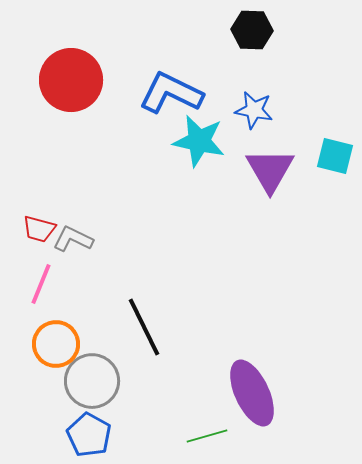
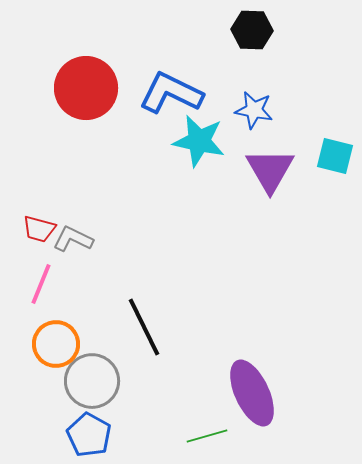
red circle: moved 15 px right, 8 px down
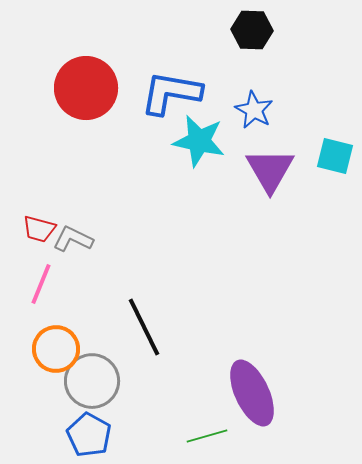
blue L-shape: rotated 16 degrees counterclockwise
blue star: rotated 18 degrees clockwise
orange circle: moved 5 px down
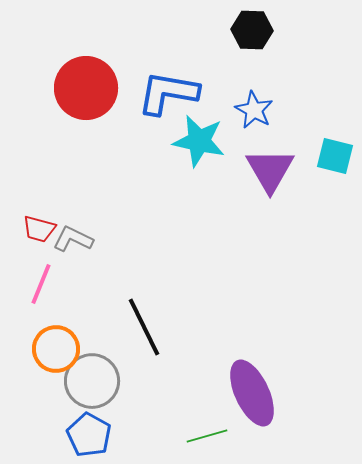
blue L-shape: moved 3 px left
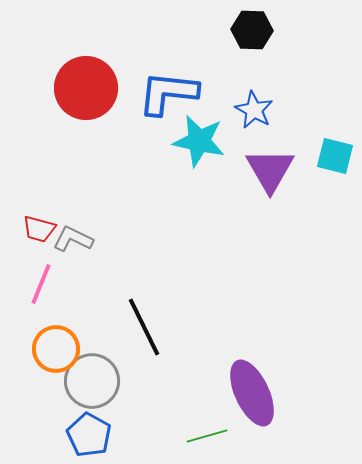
blue L-shape: rotated 4 degrees counterclockwise
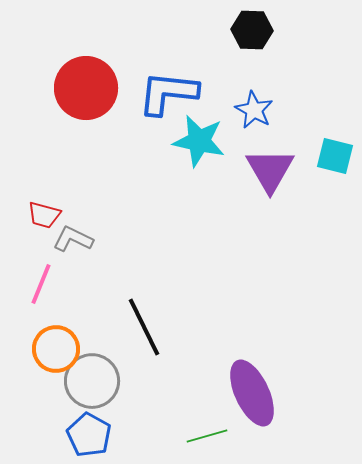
red trapezoid: moved 5 px right, 14 px up
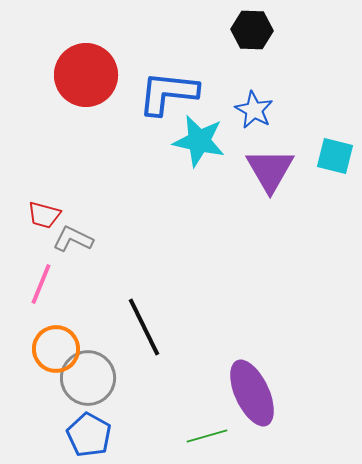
red circle: moved 13 px up
gray circle: moved 4 px left, 3 px up
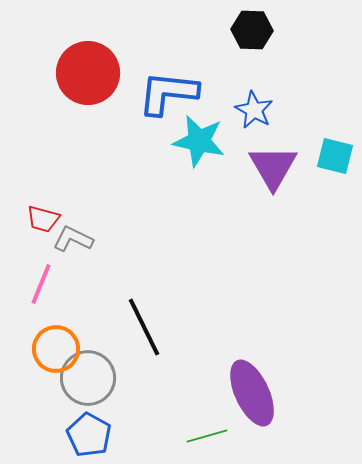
red circle: moved 2 px right, 2 px up
purple triangle: moved 3 px right, 3 px up
red trapezoid: moved 1 px left, 4 px down
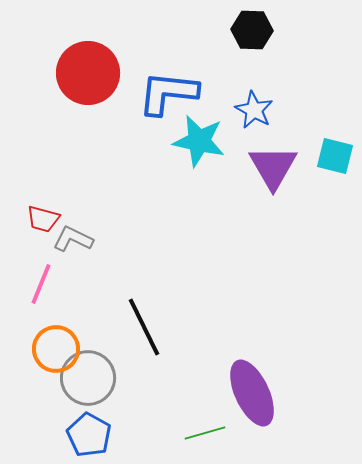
green line: moved 2 px left, 3 px up
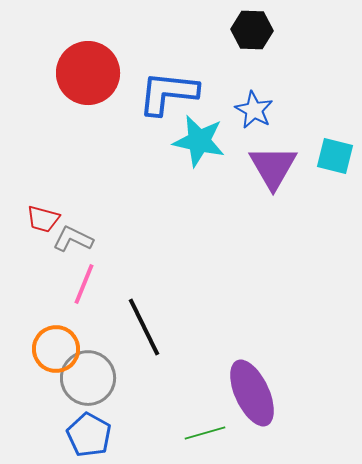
pink line: moved 43 px right
